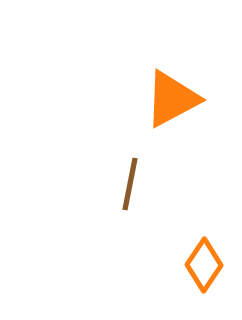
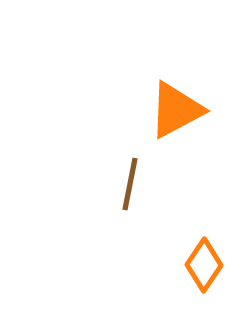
orange triangle: moved 4 px right, 11 px down
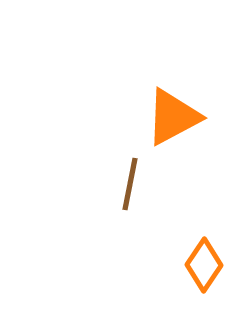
orange triangle: moved 3 px left, 7 px down
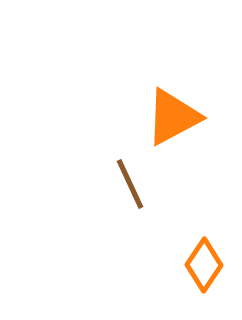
brown line: rotated 36 degrees counterclockwise
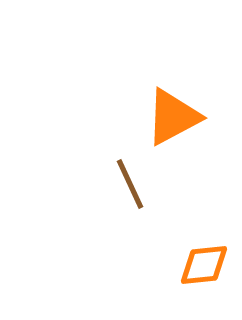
orange diamond: rotated 50 degrees clockwise
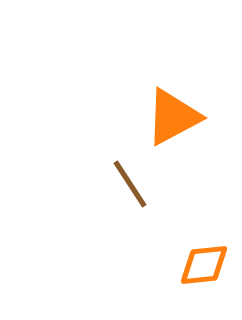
brown line: rotated 8 degrees counterclockwise
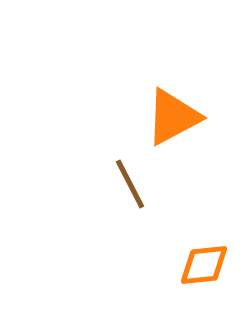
brown line: rotated 6 degrees clockwise
